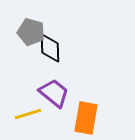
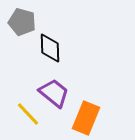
gray pentagon: moved 9 px left, 10 px up
yellow line: rotated 64 degrees clockwise
orange rectangle: rotated 12 degrees clockwise
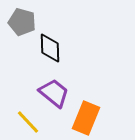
yellow line: moved 8 px down
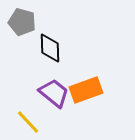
orange rectangle: moved 28 px up; rotated 48 degrees clockwise
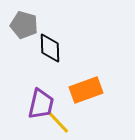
gray pentagon: moved 2 px right, 3 px down
purple trapezoid: moved 13 px left, 11 px down; rotated 64 degrees clockwise
yellow line: moved 30 px right
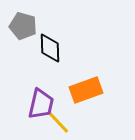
gray pentagon: moved 1 px left, 1 px down
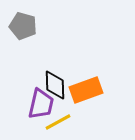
black diamond: moved 5 px right, 37 px down
yellow line: rotated 76 degrees counterclockwise
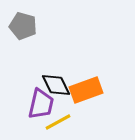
black diamond: moved 1 px right; rotated 24 degrees counterclockwise
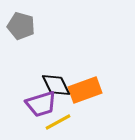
gray pentagon: moved 2 px left
orange rectangle: moved 1 px left
purple trapezoid: rotated 60 degrees clockwise
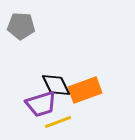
gray pentagon: rotated 12 degrees counterclockwise
yellow line: rotated 8 degrees clockwise
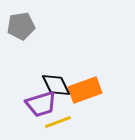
gray pentagon: rotated 12 degrees counterclockwise
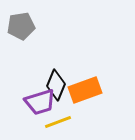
black diamond: rotated 48 degrees clockwise
purple trapezoid: moved 1 px left, 2 px up
